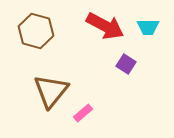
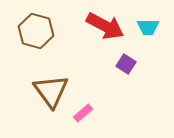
brown triangle: rotated 15 degrees counterclockwise
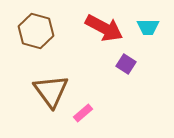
red arrow: moved 1 px left, 2 px down
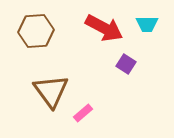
cyan trapezoid: moved 1 px left, 3 px up
brown hexagon: rotated 20 degrees counterclockwise
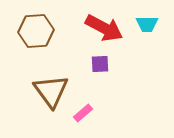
purple square: moved 26 px left; rotated 36 degrees counterclockwise
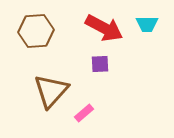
brown triangle: rotated 18 degrees clockwise
pink rectangle: moved 1 px right
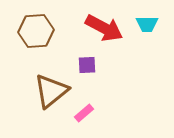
purple square: moved 13 px left, 1 px down
brown triangle: rotated 9 degrees clockwise
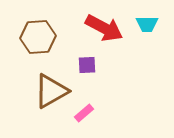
brown hexagon: moved 2 px right, 6 px down
brown triangle: rotated 9 degrees clockwise
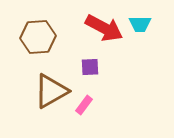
cyan trapezoid: moved 7 px left
purple square: moved 3 px right, 2 px down
pink rectangle: moved 8 px up; rotated 12 degrees counterclockwise
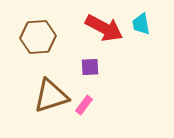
cyan trapezoid: moved 1 px right; rotated 80 degrees clockwise
brown triangle: moved 5 px down; rotated 12 degrees clockwise
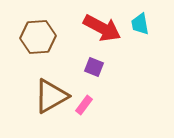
cyan trapezoid: moved 1 px left
red arrow: moved 2 px left
purple square: moved 4 px right; rotated 24 degrees clockwise
brown triangle: rotated 12 degrees counterclockwise
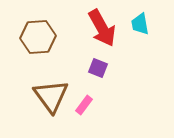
red arrow: rotated 33 degrees clockwise
purple square: moved 4 px right, 1 px down
brown triangle: rotated 36 degrees counterclockwise
